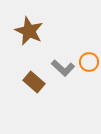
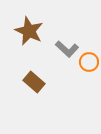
gray L-shape: moved 4 px right, 19 px up
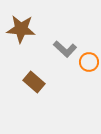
brown star: moved 8 px left, 2 px up; rotated 20 degrees counterclockwise
gray L-shape: moved 2 px left
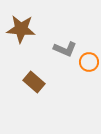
gray L-shape: rotated 20 degrees counterclockwise
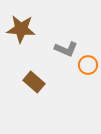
gray L-shape: moved 1 px right
orange circle: moved 1 px left, 3 px down
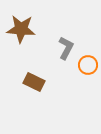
gray L-shape: moved 1 px up; rotated 85 degrees counterclockwise
brown rectangle: rotated 15 degrees counterclockwise
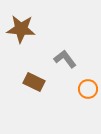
gray L-shape: moved 1 px left, 11 px down; rotated 65 degrees counterclockwise
orange circle: moved 24 px down
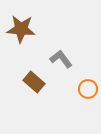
gray L-shape: moved 4 px left
brown rectangle: rotated 15 degrees clockwise
